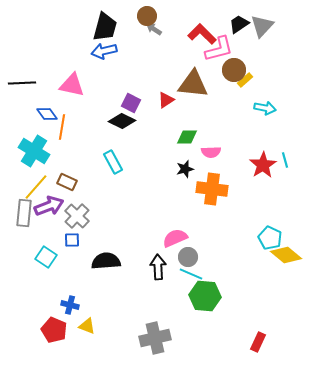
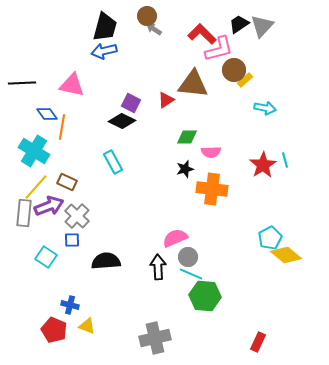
cyan pentagon at (270, 238): rotated 20 degrees clockwise
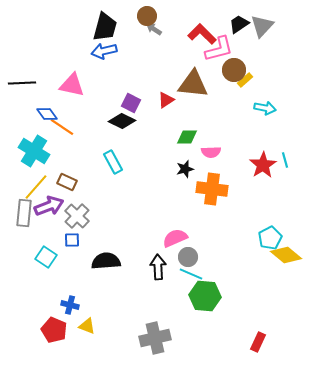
orange line at (62, 127): rotated 65 degrees counterclockwise
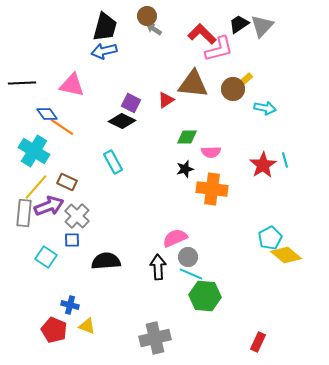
brown circle at (234, 70): moved 1 px left, 19 px down
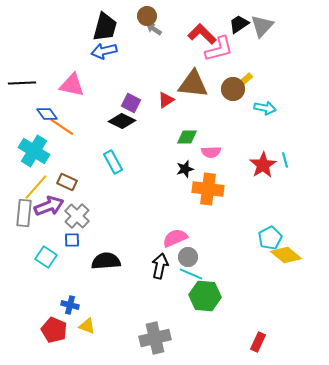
orange cross at (212, 189): moved 4 px left
black arrow at (158, 267): moved 2 px right, 1 px up; rotated 15 degrees clockwise
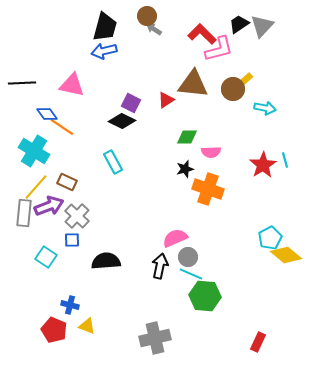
orange cross at (208, 189): rotated 12 degrees clockwise
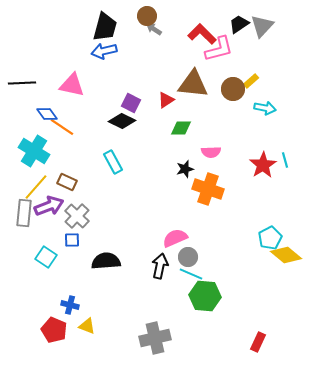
yellow rectangle at (245, 80): moved 6 px right, 1 px down
green diamond at (187, 137): moved 6 px left, 9 px up
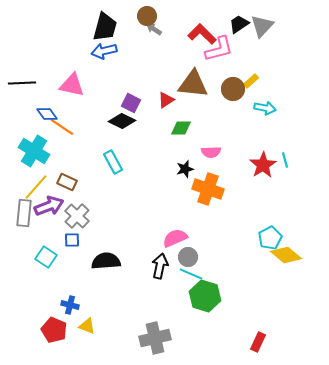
green hexagon at (205, 296): rotated 12 degrees clockwise
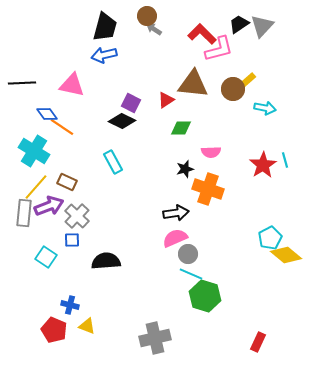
blue arrow at (104, 51): moved 4 px down
yellow rectangle at (251, 81): moved 3 px left, 1 px up
gray circle at (188, 257): moved 3 px up
black arrow at (160, 266): moved 16 px right, 53 px up; rotated 70 degrees clockwise
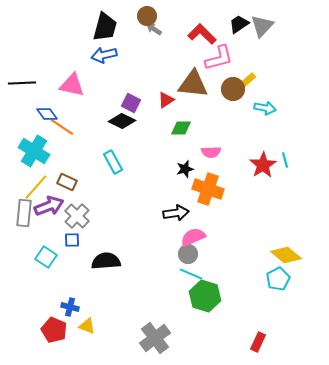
pink L-shape at (219, 49): moved 9 px down
pink semicircle at (175, 238): moved 18 px right, 1 px up
cyan pentagon at (270, 238): moved 8 px right, 41 px down
blue cross at (70, 305): moved 2 px down
gray cross at (155, 338): rotated 24 degrees counterclockwise
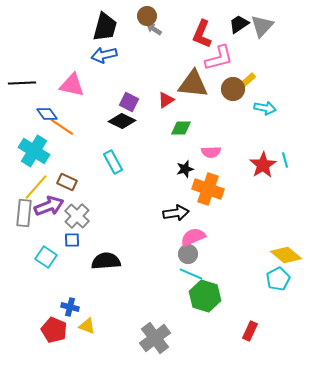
red L-shape at (202, 34): rotated 112 degrees counterclockwise
purple square at (131, 103): moved 2 px left, 1 px up
red rectangle at (258, 342): moved 8 px left, 11 px up
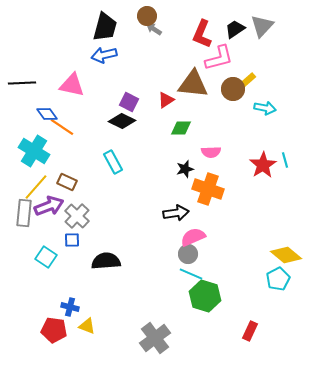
black trapezoid at (239, 24): moved 4 px left, 5 px down
red pentagon at (54, 330): rotated 15 degrees counterclockwise
